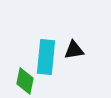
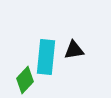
green diamond: moved 1 px up; rotated 32 degrees clockwise
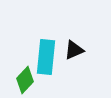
black triangle: rotated 15 degrees counterclockwise
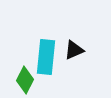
green diamond: rotated 16 degrees counterclockwise
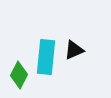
green diamond: moved 6 px left, 5 px up
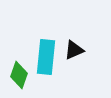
green diamond: rotated 8 degrees counterclockwise
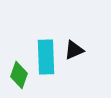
cyan rectangle: rotated 8 degrees counterclockwise
